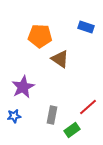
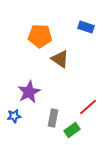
purple star: moved 6 px right, 5 px down
gray rectangle: moved 1 px right, 3 px down
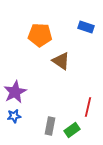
orange pentagon: moved 1 px up
brown triangle: moved 1 px right, 2 px down
purple star: moved 14 px left
red line: rotated 36 degrees counterclockwise
gray rectangle: moved 3 px left, 8 px down
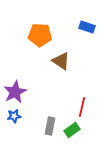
blue rectangle: moved 1 px right
red line: moved 6 px left
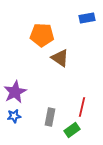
blue rectangle: moved 9 px up; rotated 28 degrees counterclockwise
orange pentagon: moved 2 px right
brown triangle: moved 1 px left, 3 px up
gray rectangle: moved 9 px up
